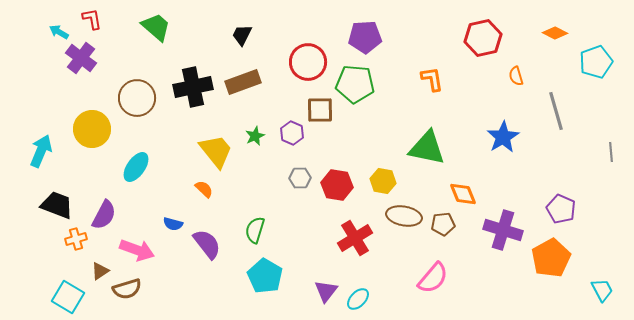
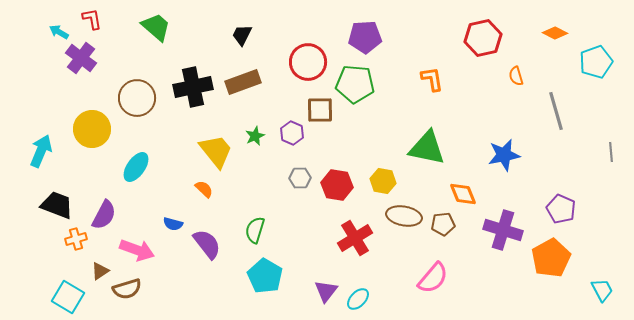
blue star at (503, 137): moved 1 px right, 18 px down; rotated 20 degrees clockwise
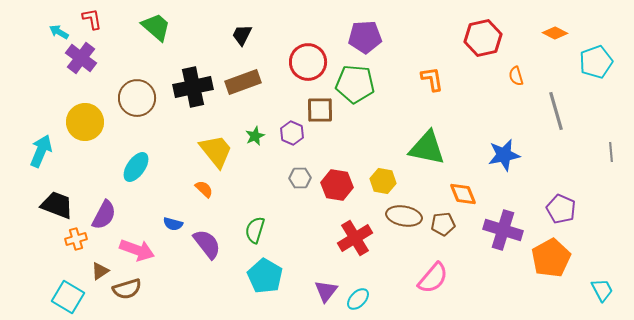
yellow circle at (92, 129): moved 7 px left, 7 px up
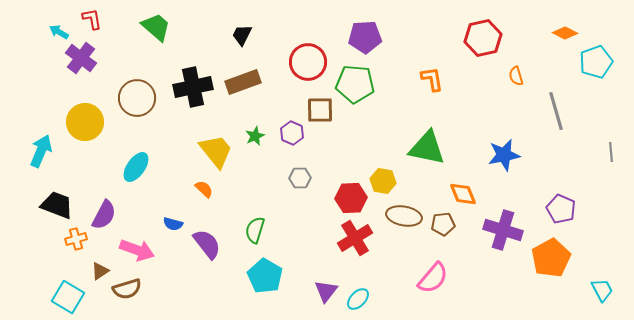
orange diamond at (555, 33): moved 10 px right
red hexagon at (337, 185): moved 14 px right, 13 px down; rotated 12 degrees counterclockwise
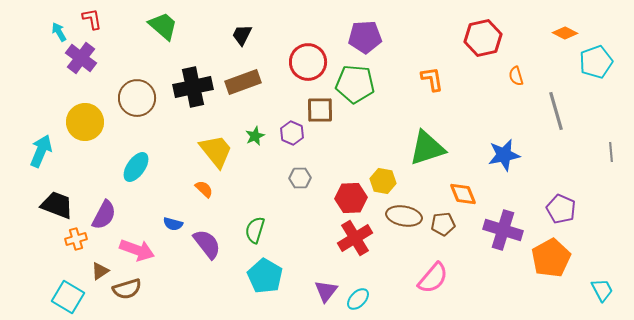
green trapezoid at (156, 27): moved 7 px right, 1 px up
cyan arrow at (59, 32): rotated 30 degrees clockwise
green triangle at (427, 148): rotated 30 degrees counterclockwise
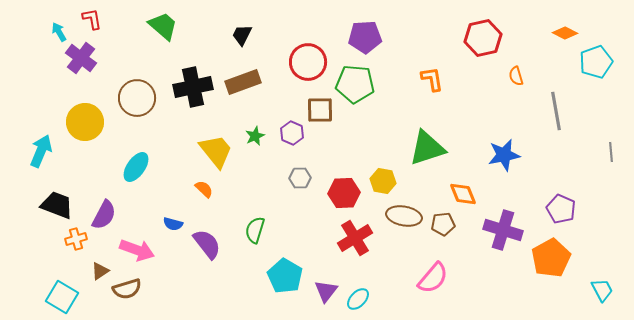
gray line at (556, 111): rotated 6 degrees clockwise
red hexagon at (351, 198): moved 7 px left, 5 px up
cyan pentagon at (265, 276): moved 20 px right
cyan square at (68, 297): moved 6 px left
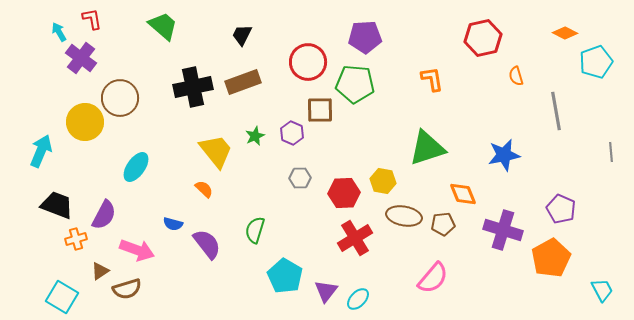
brown circle at (137, 98): moved 17 px left
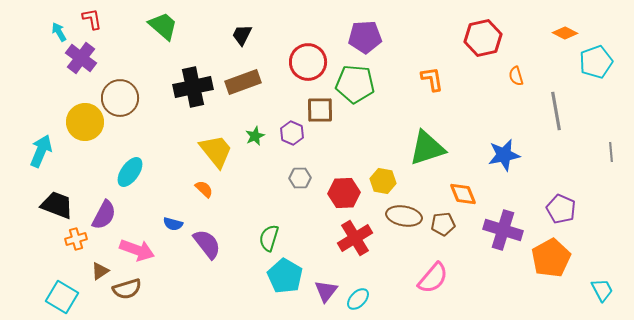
cyan ellipse at (136, 167): moved 6 px left, 5 px down
green semicircle at (255, 230): moved 14 px right, 8 px down
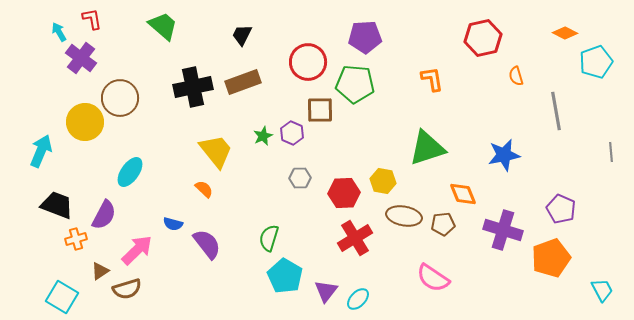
green star at (255, 136): moved 8 px right
pink arrow at (137, 250): rotated 64 degrees counterclockwise
orange pentagon at (551, 258): rotated 9 degrees clockwise
pink semicircle at (433, 278): rotated 84 degrees clockwise
